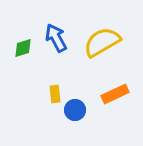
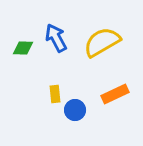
green diamond: rotated 20 degrees clockwise
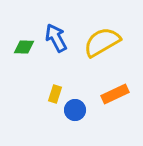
green diamond: moved 1 px right, 1 px up
yellow rectangle: rotated 24 degrees clockwise
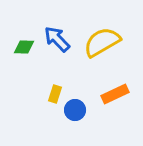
blue arrow: moved 1 px right, 1 px down; rotated 16 degrees counterclockwise
